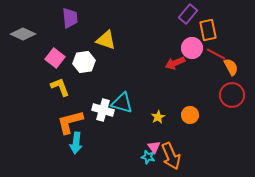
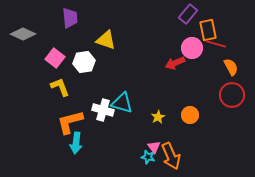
red line: moved 10 px up; rotated 12 degrees counterclockwise
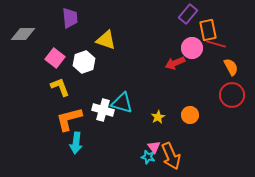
gray diamond: rotated 25 degrees counterclockwise
white hexagon: rotated 10 degrees counterclockwise
orange L-shape: moved 1 px left, 3 px up
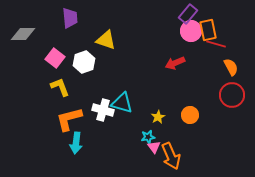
pink circle: moved 1 px left, 17 px up
cyan star: moved 20 px up; rotated 24 degrees counterclockwise
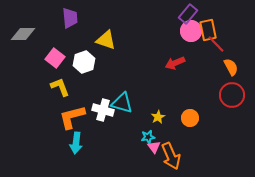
red line: rotated 30 degrees clockwise
orange circle: moved 3 px down
orange L-shape: moved 3 px right, 2 px up
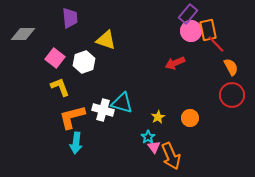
cyan star: rotated 24 degrees counterclockwise
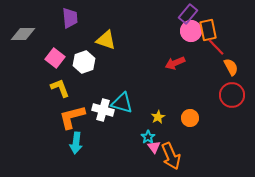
red line: moved 3 px down
yellow L-shape: moved 1 px down
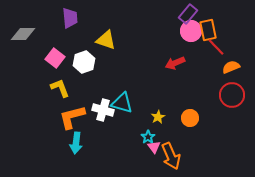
orange semicircle: rotated 84 degrees counterclockwise
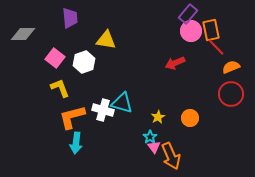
orange rectangle: moved 3 px right
yellow triangle: rotated 10 degrees counterclockwise
red circle: moved 1 px left, 1 px up
cyan star: moved 2 px right
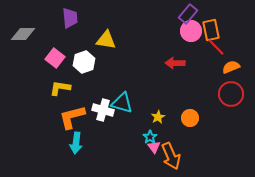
red arrow: rotated 24 degrees clockwise
yellow L-shape: rotated 60 degrees counterclockwise
